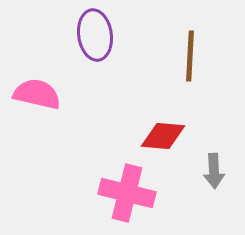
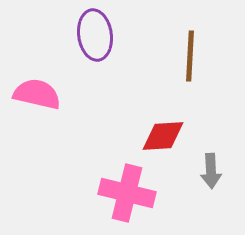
red diamond: rotated 9 degrees counterclockwise
gray arrow: moved 3 px left
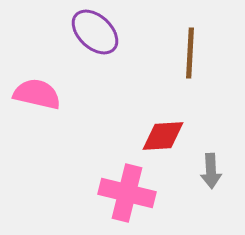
purple ellipse: moved 3 px up; rotated 39 degrees counterclockwise
brown line: moved 3 px up
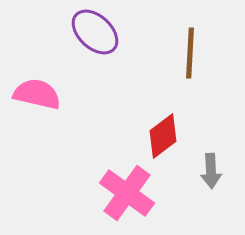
red diamond: rotated 33 degrees counterclockwise
pink cross: rotated 22 degrees clockwise
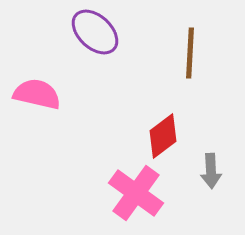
pink cross: moved 9 px right
